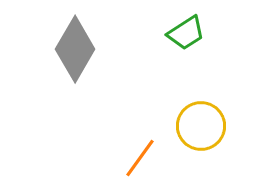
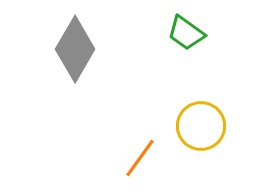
green trapezoid: rotated 69 degrees clockwise
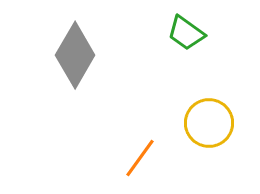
gray diamond: moved 6 px down
yellow circle: moved 8 px right, 3 px up
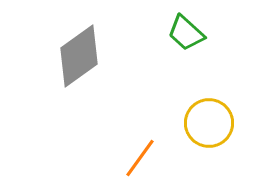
green trapezoid: rotated 6 degrees clockwise
gray diamond: moved 4 px right, 1 px down; rotated 24 degrees clockwise
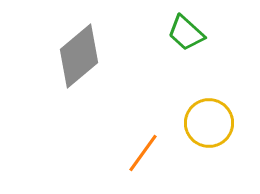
gray diamond: rotated 4 degrees counterclockwise
orange line: moved 3 px right, 5 px up
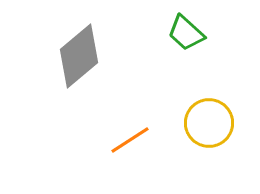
orange line: moved 13 px left, 13 px up; rotated 21 degrees clockwise
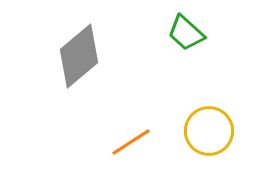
yellow circle: moved 8 px down
orange line: moved 1 px right, 2 px down
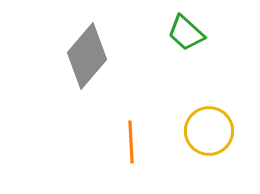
gray diamond: moved 8 px right; rotated 10 degrees counterclockwise
orange line: rotated 60 degrees counterclockwise
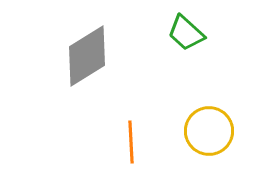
gray diamond: rotated 18 degrees clockwise
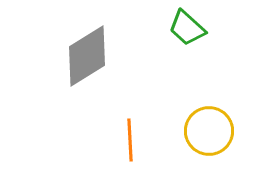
green trapezoid: moved 1 px right, 5 px up
orange line: moved 1 px left, 2 px up
